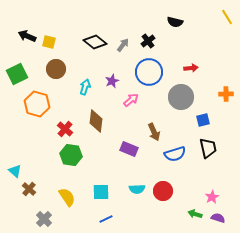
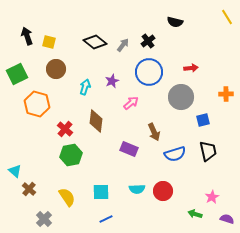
black arrow: rotated 48 degrees clockwise
pink arrow: moved 3 px down
black trapezoid: moved 3 px down
green hexagon: rotated 20 degrees counterclockwise
purple semicircle: moved 9 px right, 1 px down
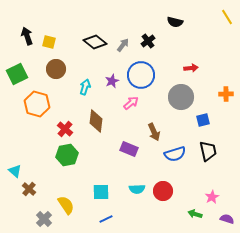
blue circle: moved 8 px left, 3 px down
green hexagon: moved 4 px left
yellow semicircle: moved 1 px left, 8 px down
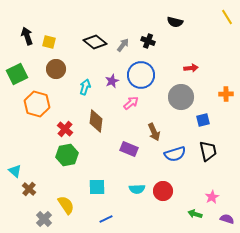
black cross: rotated 32 degrees counterclockwise
cyan square: moved 4 px left, 5 px up
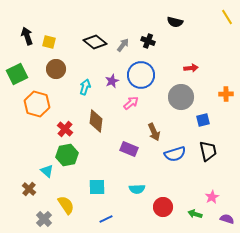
cyan triangle: moved 32 px right
red circle: moved 16 px down
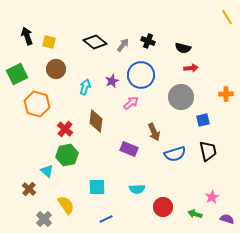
black semicircle: moved 8 px right, 26 px down
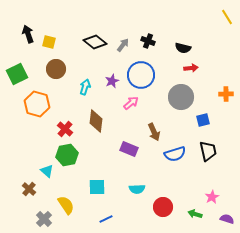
black arrow: moved 1 px right, 2 px up
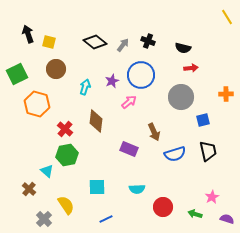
pink arrow: moved 2 px left, 1 px up
